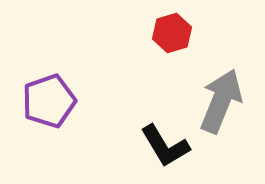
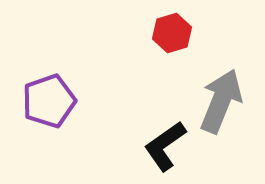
black L-shape: rotated 86 degrees clockwise
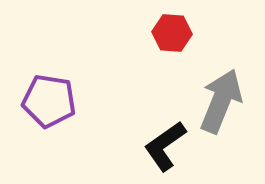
red hexagon: rotated 21 degrees clockwise
purple pentagon: rotated 28 degrees clockwise
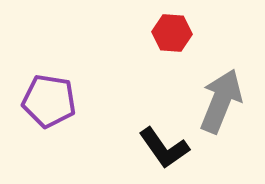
black L-shape: moved 1 px left, 2 px down; rotated 90 degrees counterclockwise
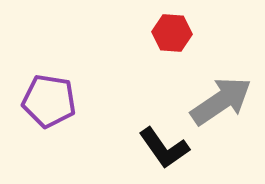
gray arrow: rotated 34 degrees clockwise
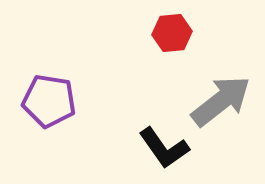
red hexagon: rotated 9 degrees counterclockwise
gray arrow: rotated 4 degrees counterclockwise
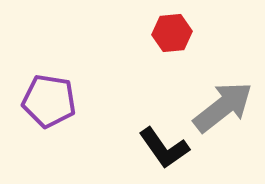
gray arrow: moved 2 px right, 6 px down
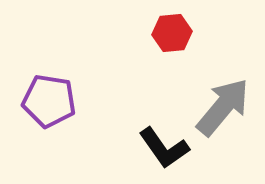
gray arrow: rotated 12 degrees counterclockwise
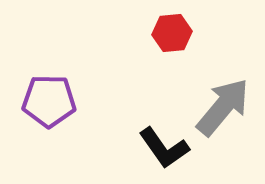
purple pentagon: rotated 8 degrees counterclockwise
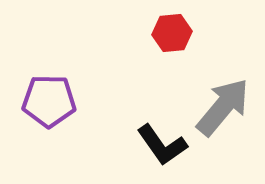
black L-shape: moved 2 px left, 3 px up
